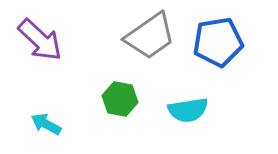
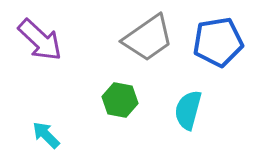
gray trapezoid: moved 2 px left, 2 px down
green hexagon: moved 1 px down
cyan semicircle: rotated 114 degrees clockwise
cyan arrow: moved 11 px down; rotated 16 degrees clockwise
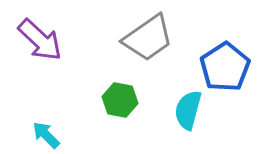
blue pentagon: moved 7 px right, 25 px down; rotated 24 degrees counterclockwise
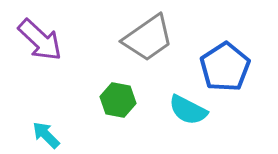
green hexagon: moved 2 px left
cyan semicircle: rotated 78 degrees counterclockwise
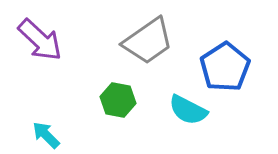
gray trapezoid: moved 3 px down
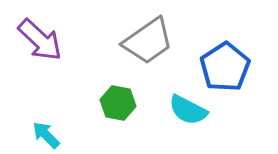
green hexagon: moved 3 px down
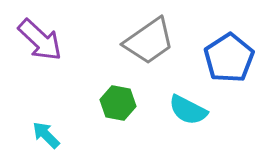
gray trapezoid: moved 1 px right
blue pentagon: moved 4 px right, 9 px up
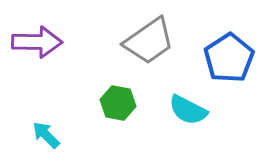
purple arrow: moved 3 px left, 2 px down; rotated 42 degrees counterclockwise
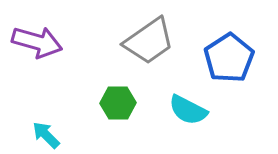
purple arrow: rotated 15 degrees clockwise
green hexagon: rotated 12 degrees counterclockwise
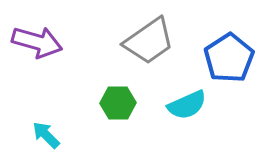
cyan semicircle: moved 1 px left, 5 px up; rotated 51 degrees counterclockwise
